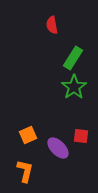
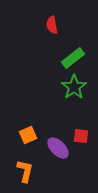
green rectangle: rotated 20 degrees clockwise
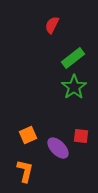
red semicircle: rotated 36 degrees clockwise
